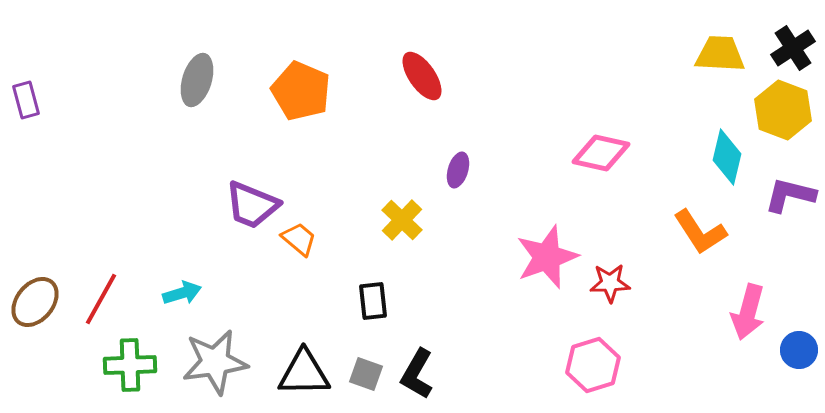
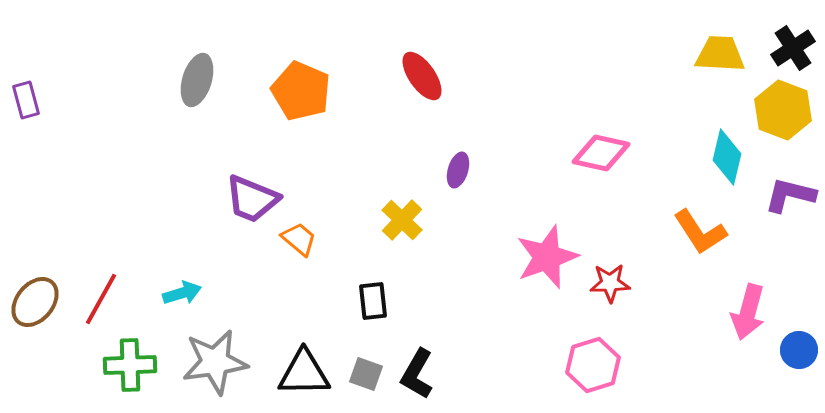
purple trapezoid: moved 6 px up
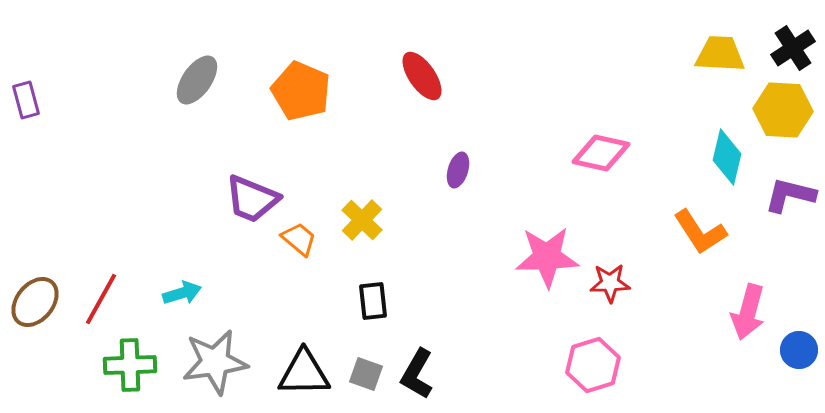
gray ellipse: rotated 18 degrees clockwise
yellow hexagon: rotated 18 degrees counterclockwise
yellow cross: moved 40 px left
pink star: rotated 18 degrees clockwise
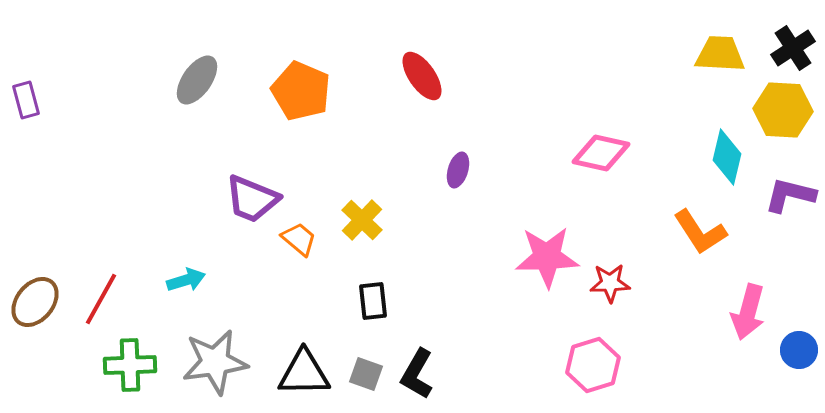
cyan arrow: moved 4 px right, 13 px up
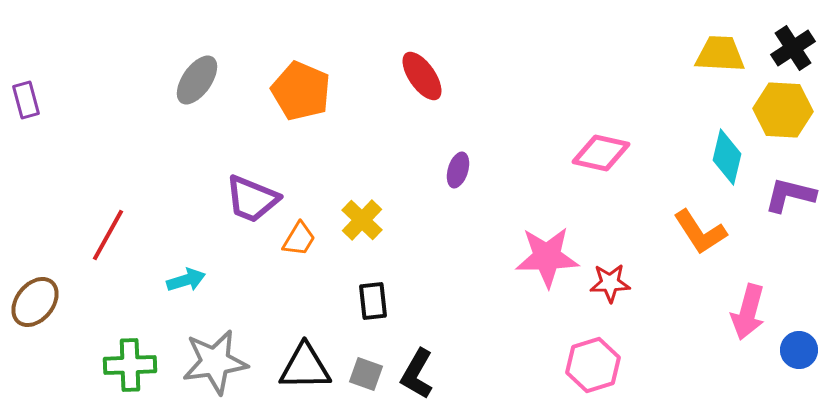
orange trapezoid: rotated 81 degrees clockwise
red line: moved 7 px right, 64 px up
black triangle: moved 1 px right, 6 px up
